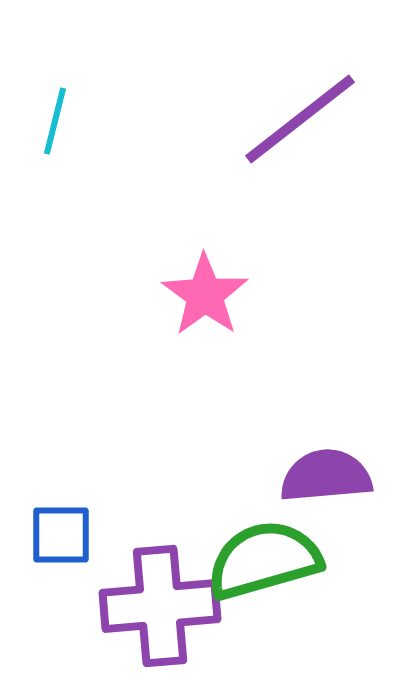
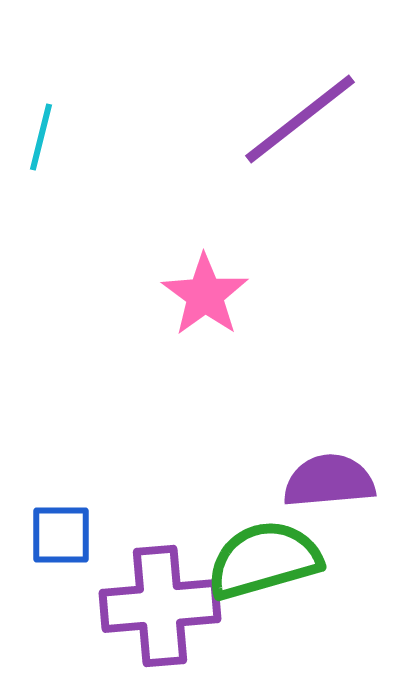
cyan line: moved 14 px left, 16 px down
purple semicircle: moved 3 px right, 5 px down
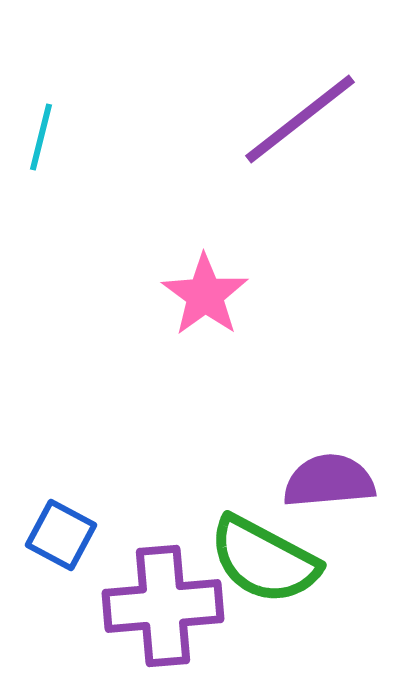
blue square: rotated 28 degrees clockwise
green semicircle: rotated 136 degrees counterclockwise
purple cross: moved 3 px right
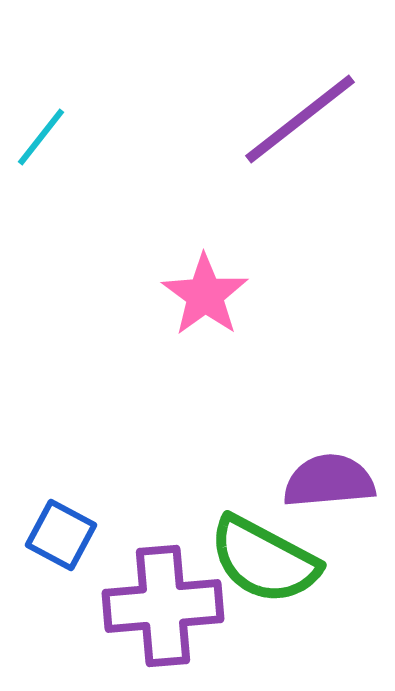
cyan line: rotated 24 degrees clockwise
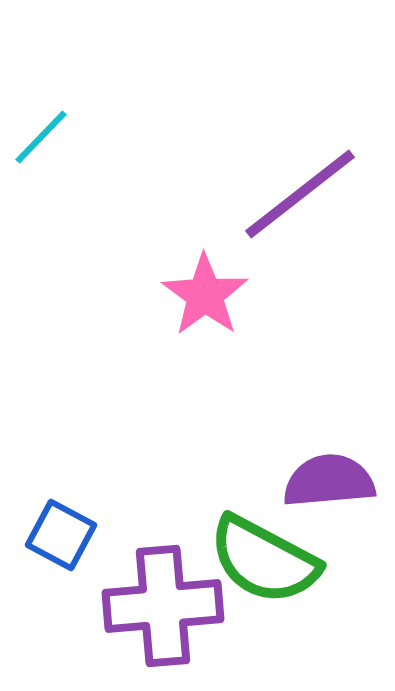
purple line: moved 75 px down
cyan line: rotated 6 degrees clockwise
